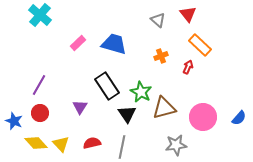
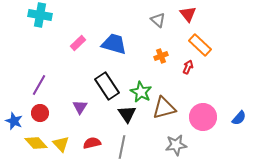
cyan cross: rotated 30 degrees counterclockwise
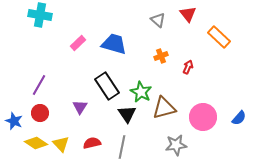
orange rectangle: moved 19 px right, 8 px up
yellow diamond: rotated 15 degrees counterclockwise
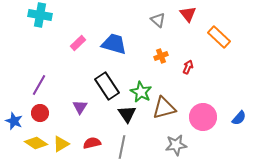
yellow triangle: rotated 42 degrees clockwise
